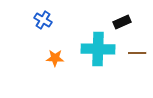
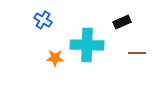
cyan cross: moved 11 px left, 4 px up
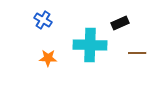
black rectangle: moved 2 px left, 1 px down
cyan cross: moved 3 px right
orange star: moved 7 px left
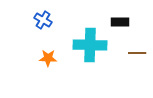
black rectangle: moved 1 px up; rotated 24 degrees clockwise
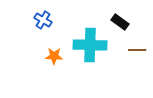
black rectangle: rotated 36 degrees clockwise
brown line: moved 3 px up
orange star: moved 6 px right, 2 px up
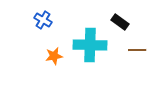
orange star: rotated 12 degrees counterclockwise
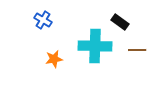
cyan cross: moved 5 px right, 1 px down
orange star: moved 3 px down
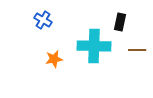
black rectangle: rotated 66 degrees clockwise
cyan cross: moved 1 px left
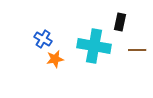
blue cross: moved 19 px down
cyan cross: rotated 8 degrees clockwise
orange star: moved 1 px right
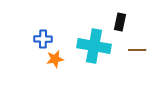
blue cross: rotated 30 degrees counterclockwise
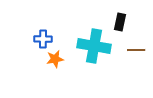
brown line: moved 1 px left
